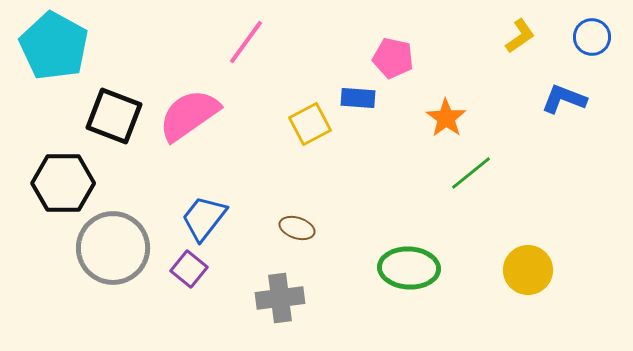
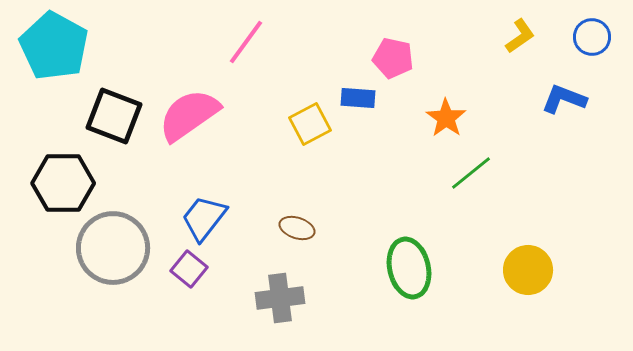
green ellipse: rotated 74 degrees clockwise
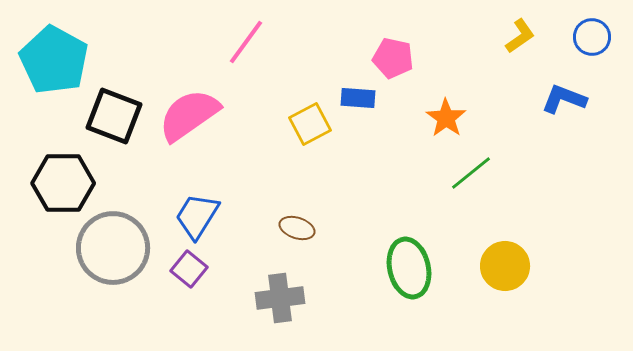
cyan pentagon: moved 14 px down
blue trapezoid: moved 7 px left, 2 px up; rotated 6 degrees counterclockwise
yellow circle: moved 23 px left, 4 px up
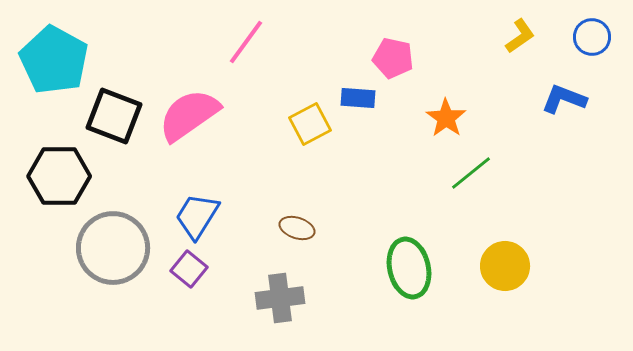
black hexagon: moved 4 px left, 7 px up
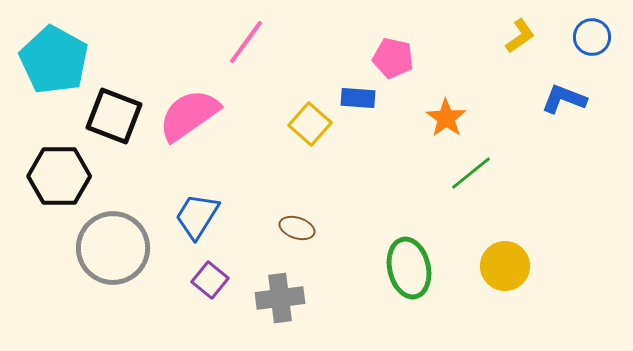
yellow square: rotated 21 degrees counterclockwise
purple square: moved 21 px right, 11 px down
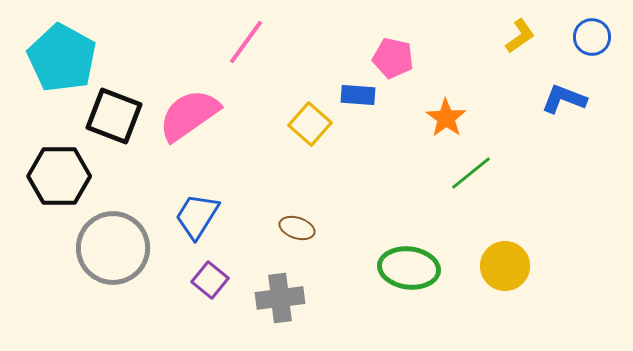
cyan pentagon: moved 8 px right, 2 px up
blue rectangle: moved 3 px up
green ellipse: rotated 70 degrees counterclockwise
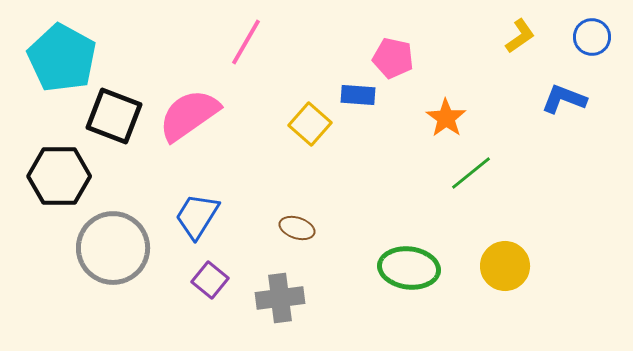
pink line: rotated 6 degrees counterclockwise
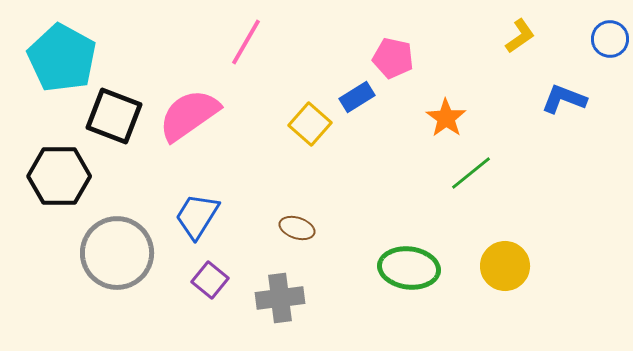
blue circle: moved 18 px right, 2 px down
blue rectangle: moved 1 px left, 2 px down; rotated 36 degrees counterclockwise
gray circle: moved 4 px right, 5 px down
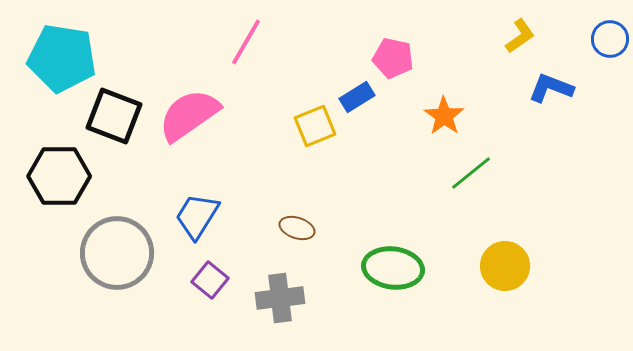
cyan pentagon: rotated 20 degrees counterclockwise
blue L-shape: moved 13 px left, 11 px up
orange star: moved 2 px left, 2 px up
yellow square: moved 5 px right, 2 px down; rotated 27 degrees clockwise
green ellipse: moved 16 px left
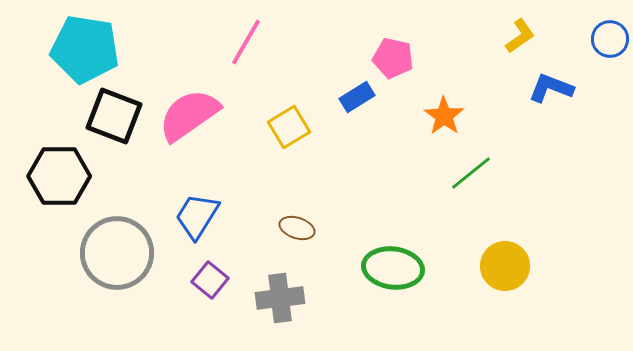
cyan pentagon: moved 23 px right, 9 px up
yellow square: moved 26 px left, 1 px down; rotated 9 degrees counterclockwise
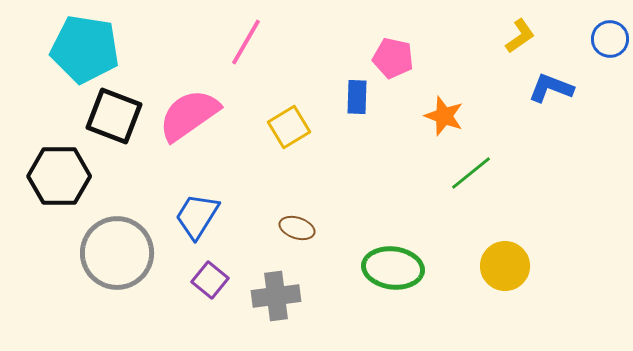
blue rectangle: rotated 56 degrees counterclockwise
orange star: rotated 15 degrees counterclockwise
gray cross: moved 4 px left, 2 px up
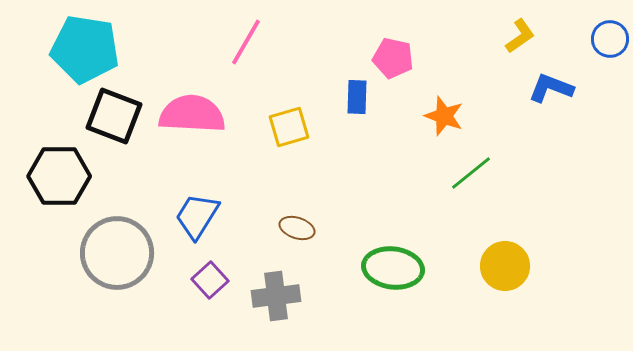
pink semicircle: moved 3 px right, 1 px up; rotated 38 degrees clockwise
yellow square: rotated 15 degrees clockwise
purple square: rotated 9 degrees clockwise
